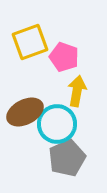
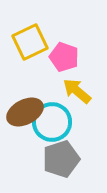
yellow square: rotated 6 degrees counterclockwise
yellow arrow: rotated 60 degrees counterclockwise
cyan circle: moved 5 px left, 2 px up
gray pentagon: moved 6 px left, 1 px down; rotated 6 degrees clockwise
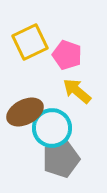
pink pentagon: moved 3 px right, 2 px up
cyan circle: moved 6 px down
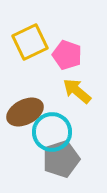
cyan circle: moved 4 px down
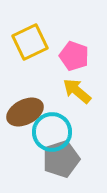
pink pentagon: moved 7 px right, 1 px down
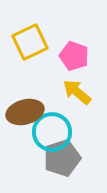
yellow arrow: moved 1 px down
brown ellipse: rotated 12 degrees clockwise
gray pentagon: moved 1 px right, 1 px up
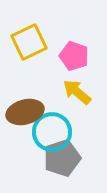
yellow square: moved 1 px left
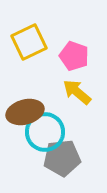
cyan circle: moved 7 px left
gray pentagon: rotated 12 degrees clockwise
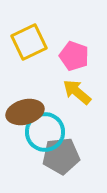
gray pentagon: moved 1 px left, 2 px up
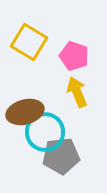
yellow square: rotated 33 degrees counterclockwise
yellow arrow: rotated 28 degrees clockwise
